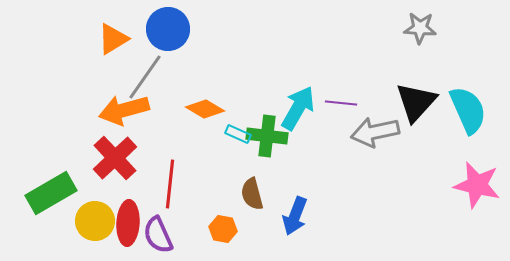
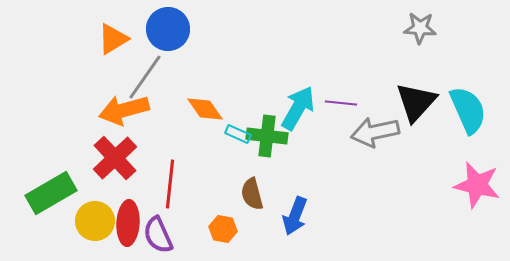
orange diamond: rotated 24 degrees clockwise
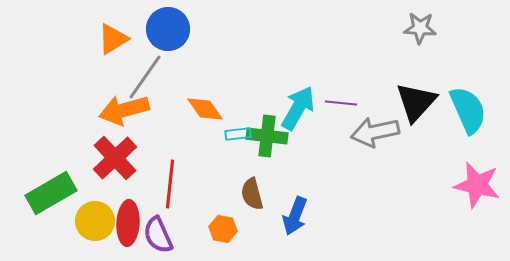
cyan rectangle: rotated 30 degrees counterclockwise
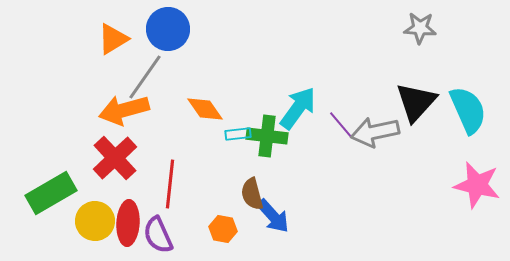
purple line: moved 22 px down; rotated 44 degrees clockwise
cyan arrow: rotated 6 degrees clockwise
blue arrow: moved 22 px left; rotated 63 degrees counterclockwise
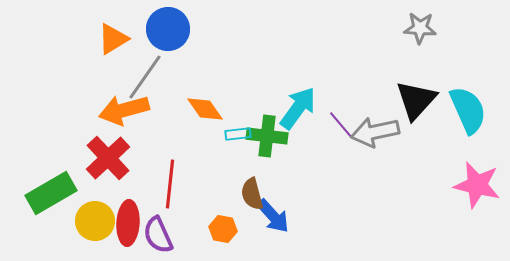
black triangle: moved 2 px up
red cross: moved 7 px left
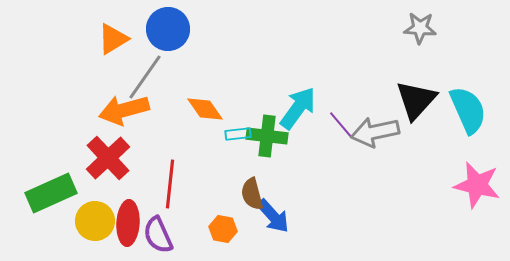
green rectangle: rotated 6 degrees clockwise
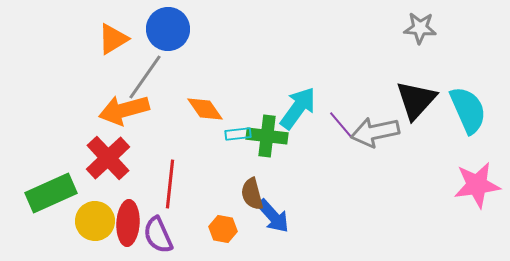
pink star: rotated 21 degrees counterclockwise
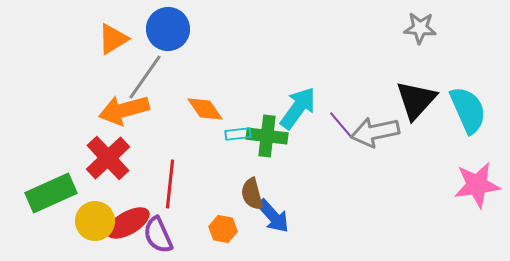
red ellipse: rotated 57 degrees clockwise
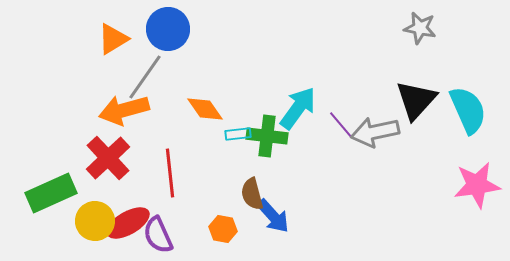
gray star: rotated 8 degrees clockwise
red line: moved 11 px up; rotated 12 degrees counterclockwise
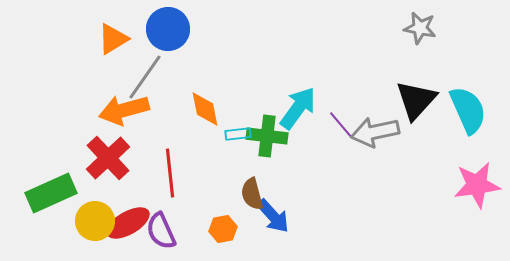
orange diamond: rotated 24 degrees clockwise
orange hexagon: rotated 20 degrees counterclockwise
purple semicircle: moved 3 px right, 4 px up
